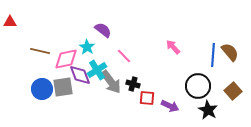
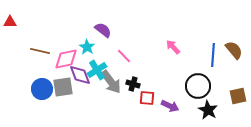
brown semicircle: moved 4 px right, 2 px up
brown square: moved 5 px right, 5 px down; rotated 30 degrees clockwise
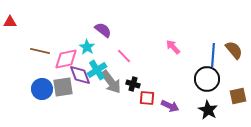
black circle: moved 9 px right, 7 px up
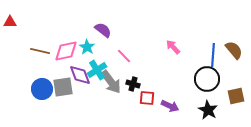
pink diamond: moved 8 px up
brown square: moved 2 px left
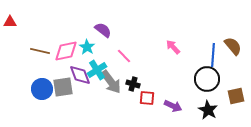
brown semicircle: moved 1 px left, 4 px up
purple arrow: moved 3 px right
